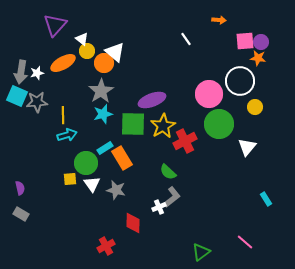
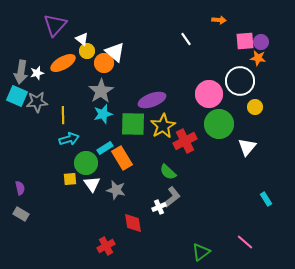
cyan arrow at (67, 135): moved 2 px right, 4 px down
red diamond at (133, 223): rotated 10 degrees counterclockwise
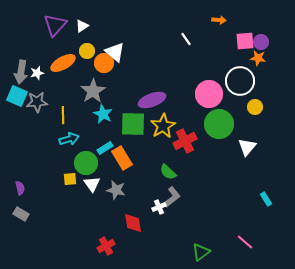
white triangle at (82, 39): moved 13 px up; rotated 48 degrees clockwise
gray star at (101, 91): moved 8 px left
cyan star at (103, 114): rotated 30 degrees counterclockwise
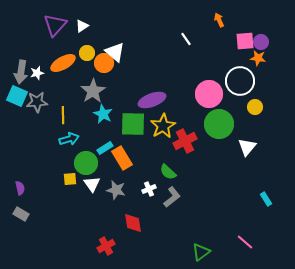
orange arrow at (219, 20): rotated 120 degrees counterclockwise
yellow circle at (87, 51): moved 2 px down
white cross at (159, 207): moved 10 px left, 18 px up
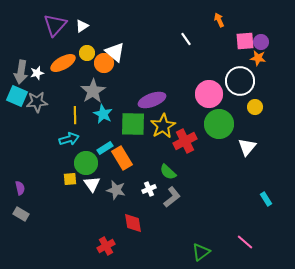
yellow line at (63, 115): moved 12 px right
